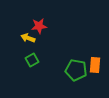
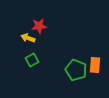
green pentagon: rotated 10 degrees clockwise
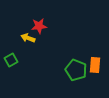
green square: moved 21 px left
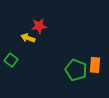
green square: rotated 24 degrees counterclockwise
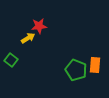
yellow arrow: rotated 128 degrees clockwise
